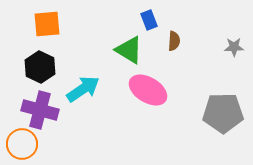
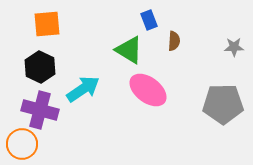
pink ellipse: rotated 6 degrees clockwise
gray pentagon: moved 9 px up
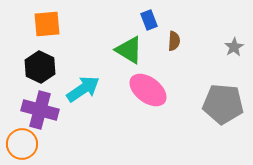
gray star: rotated 30 degrees counterclockwise
gray pentagon: rotated 6 degrees clockwise
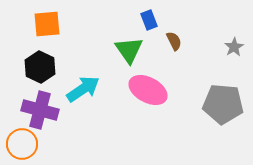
brown semicircle: rotated 30 degrees counterclockwise
green triangle: rotated 24 degrees clockwise
pink ellipse: rotated 9 degrees counterclockwise
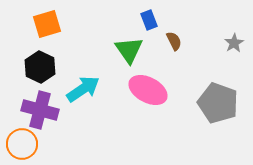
orange square: rotated 12 degrees counterclockwise
gray star: moved 4 px up
gray pentagon: moved 5 px left, 1 px up; rotated 15 degrees clockwise
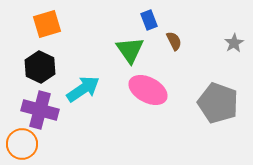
green triangle: moved 1 px right
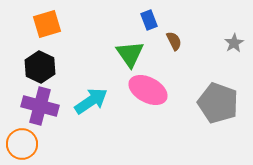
green triangle: moved 4 px down
cyan arrow: moved 8 px right, 12 px down
purple cross: moved 4 px up
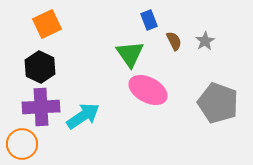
orange square: rotated 8 degrees counterclockwise
gray star: moved 29 px left, 2 px up
cyan arrow: moved 8 px left, 15 px down
purple cross: moved 1 px right, 1 px down; rotated 18 degrees counterclockwise
